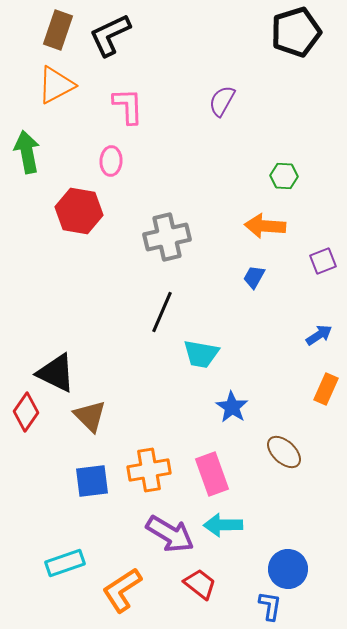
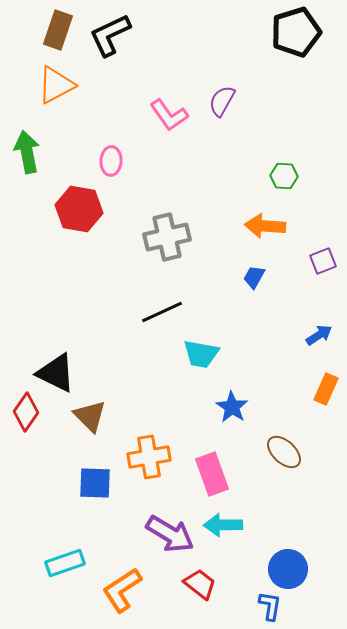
pink L-shape: moved 41 px right, 9 px down; rotated 147 degrees clockwise
red hexagon: moved 2 px up
black line: rotated 42 degrees clockwise
orange cross: moved 13 px up
blue square: moved 3 px right, 2 px down; rotated 9 degrees clockwise
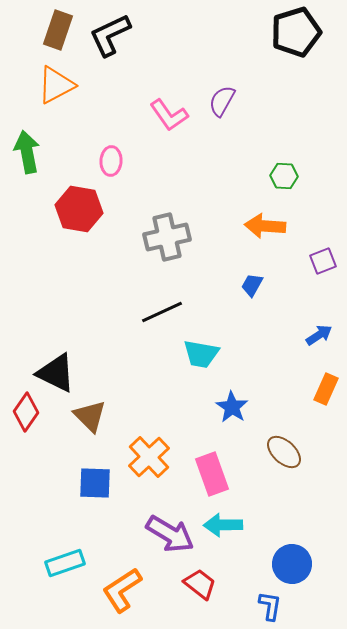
blue trapezoid: moved 2 px left, 8 px down
orange cross: rotated 33 degrees counterclockwise
blue circle: moved 4 px right, 5 px up
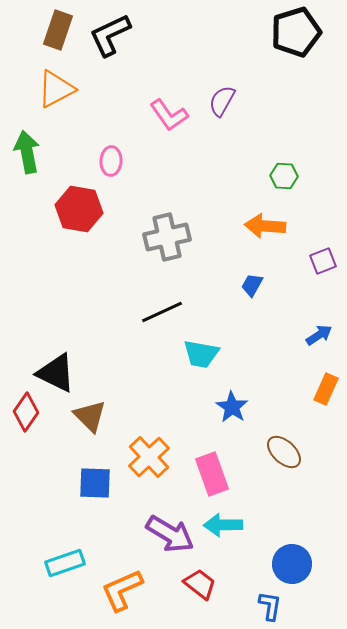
orange triangle: moved 4 px down
orange L-shape: rotated 9 degrees clockwise
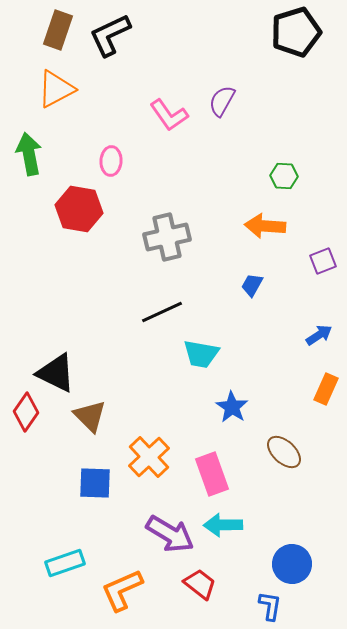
green arrow: moved 2 px right, 2 px down
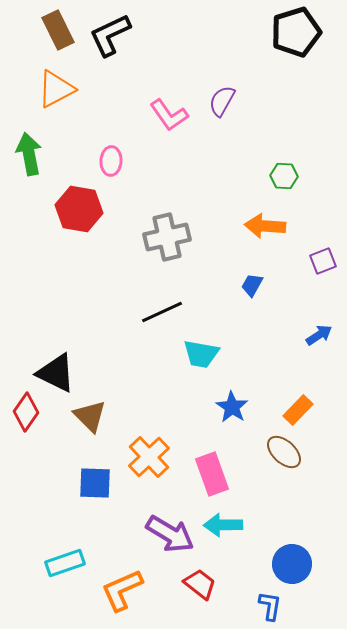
brown rectangle: rotated 45 degrees counterclockwise
orange rectangle: moved 28 px left, 21 px down; rotated 20 degrees clockwise
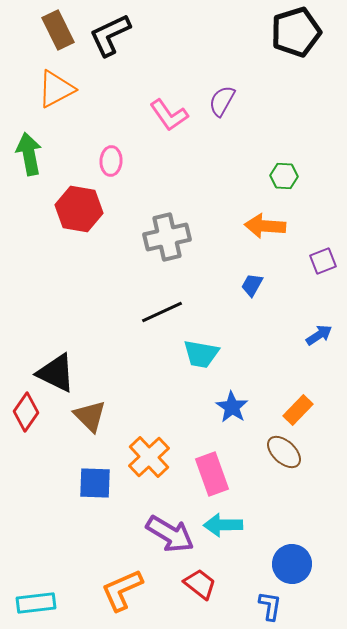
cyan rectangle: moved 29 px left, 40 px down; rotated 12 degrees clockwise
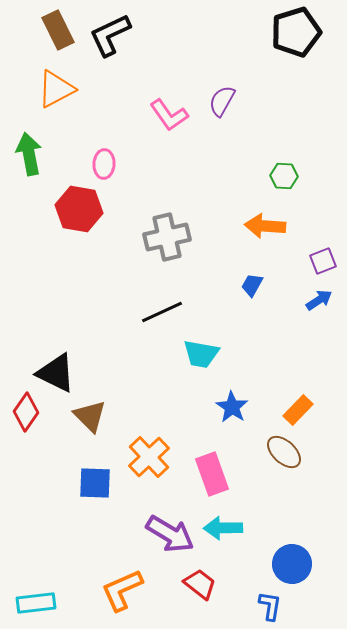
pink ellipse: moved 7 px left, 3 px down
blue arrow: moved 35 px up
cyan arrow: moved 3 px down
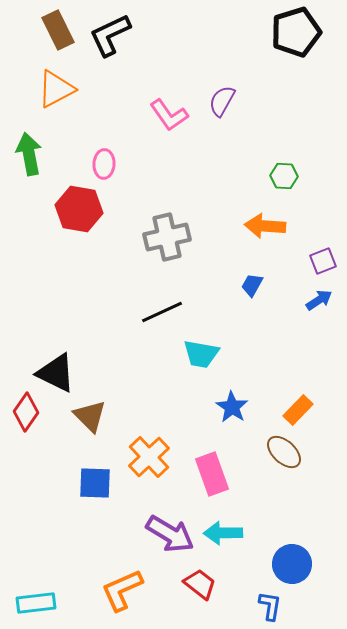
cyan arrow: moved 5 px down
